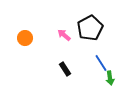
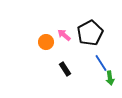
black pentagon: moved 5 px down
orange circle: moved 21 px right, 4 px down
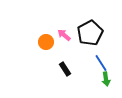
green arrow: moved 4 px left, 1 px down
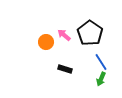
black pentagon: rotated 10 degrees counterclockwise
blue line: moved 1 px up
black rectangle: rotated 40 degrees counterclockwise
green arrow: moved 5 px left; rotated 32 degrees clockwise
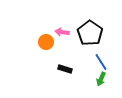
pink arrow: moved 2 px left, 3 px up; rotated 32 degrees counterclockwise
